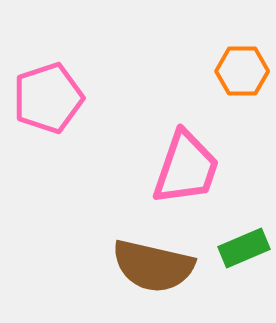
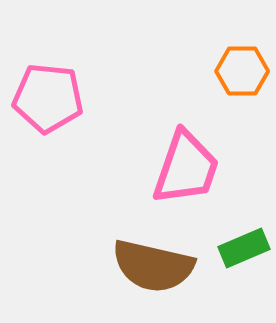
pink pentagon: rotated 24 degrees clockwise
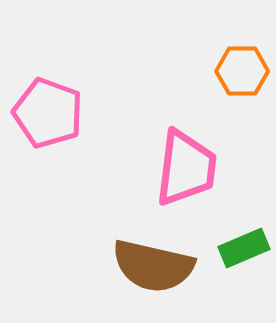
pink pentagon: moved 15 px down; rotated 14 degrees clockwise
pink trapezoid: rotated 12 degrees counterclockwise
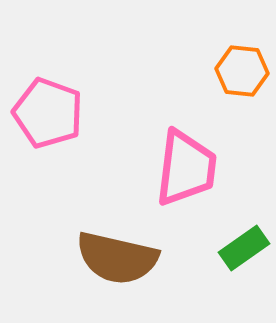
orange hexagon: rotated 6 degrees clockwise
green rectangle: rotated 12 degrees counterclockwise
brown semicircle: moved 36 px left, 8 px up
